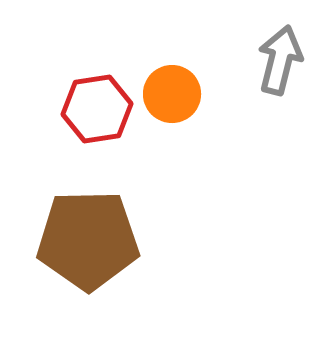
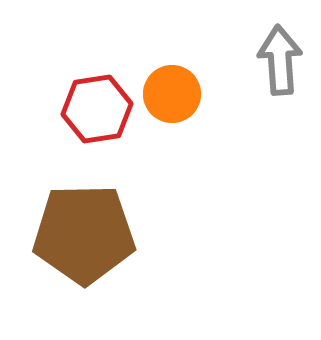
gray arrow: rotated 18 degrees counterclockwise
brown pentagon: moved 4 px left, 6 px up
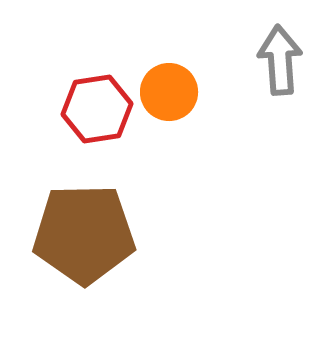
orange circle: moved 3 px left, 2 px up
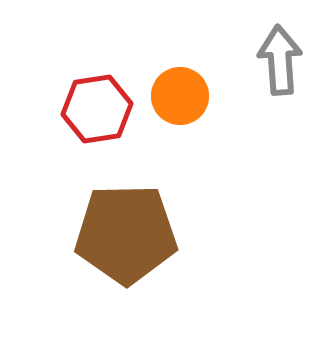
orange circle: moved 11 px right, 4 px down
brown pentagon: moved 42 px right
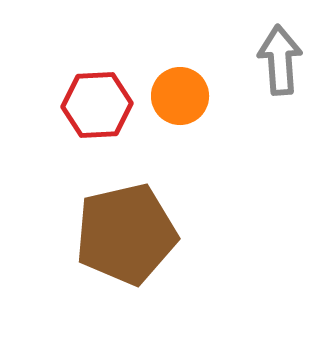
red hexagon: moved 4 px up; rotated 6 degrees clockwise
brown pentagon: rotated 12 degrees counterclockwise
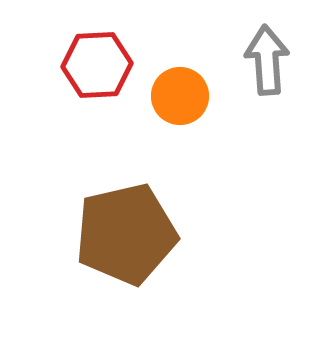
gray arrow: moved 13 px left
red hexagon: moved 40 px up
